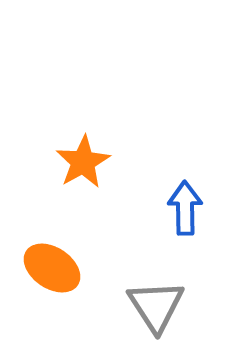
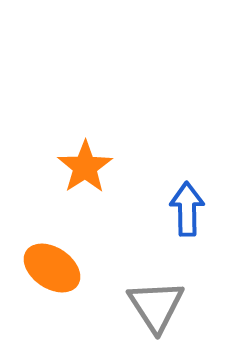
orange star: moved 2 px right, 5 px down; rotated 4 degrees counterclockwise
blue arrow: moved 2 px right, 1 px down
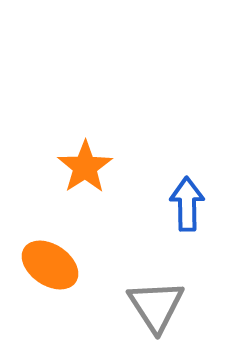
blue arrow: moved 5 px up
orange ellipse: moved 2 px left, 3 px up
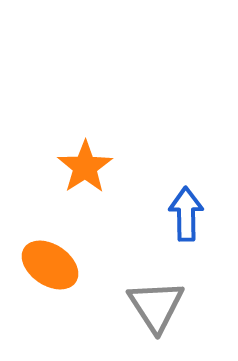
blue arrow: moved 1 px left, 10 px down
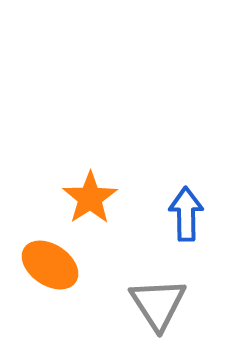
orange star: moved 5 px right, 31 px down
gray triangle: moved 2 px right, 2 px up
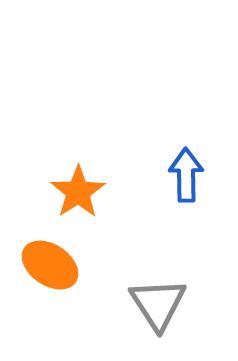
orange star: moved 12 px left, 6 px up
blue arrow: moved 39 px up
